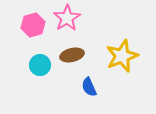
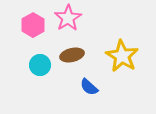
pink star: moved 1 px right
pink hexagon: rotated 15 degrees counterclockwise
yellow star: rotated 20 degrees counterclockwise
blue semicircle: rotated 24 degrees counterclockwise
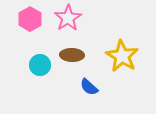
pink hexagon: moved 3 px left, 6 px up
brown ellipse: rotated 15 degrees clockwise
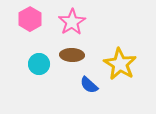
pink star: moved 4 px right, 4 px down
yellow star: moved 2 px left, 8 px down
cyan circle: moved 1 px left, 1 px up
blue semicircle: moved 2 px up
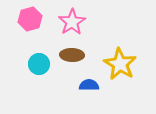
pink hexagon: rotated 15 degrees clockwise
blue semicircle: rotated 138 degrees clockwise
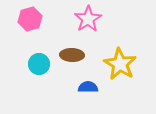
pink star: moved 16 px right, 3 px up
blue semicircle: moved 1 px left, 2 px down
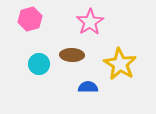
pink star: moved 2 px right, 3 px down
